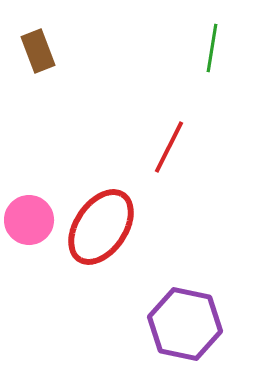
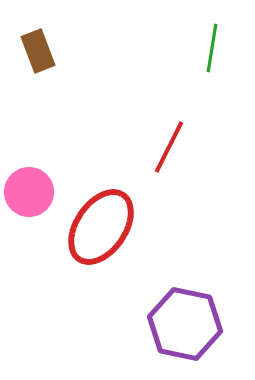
pink circle: moved 28 px up
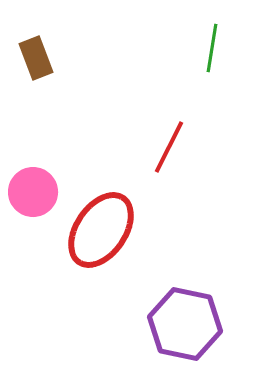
brown rectangle: moved 2 px left, 7 px down
pink circle: moved 4 px right
red ellipse: moved 3 px down
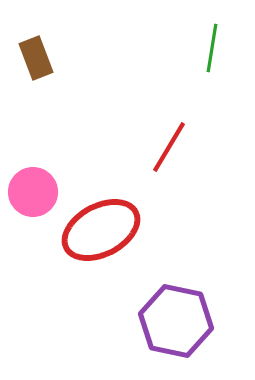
red line: rotated 4 degrees clockwise
red ellipse: rotated 28 degrees clockwise
purple hexagon: moved 9 px left, 3 px up
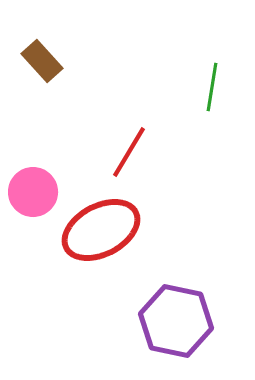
green line: moved 39 px down
brown rectangle: moved 6 px right, 3 px down; rotated 21 degrees counterclockwise
red line: moved 40 px left, 5 px down
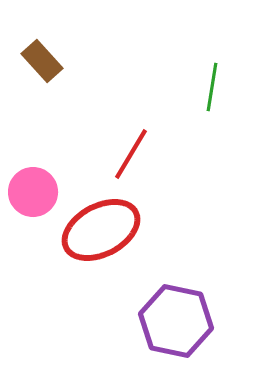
red line: moved 2 px right, 2 px down
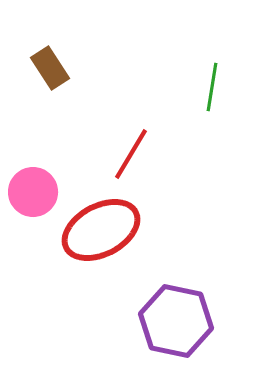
brown rectangle: moved 8 px right, 7 px down; rotated 9 degrees clockwise
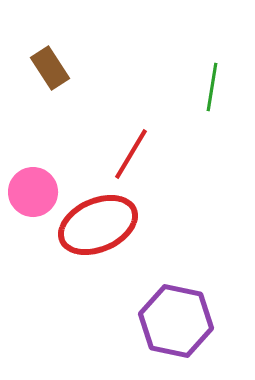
red ellipse: moved 3 px left, 5 px up; rotated 4 degrees clockwise
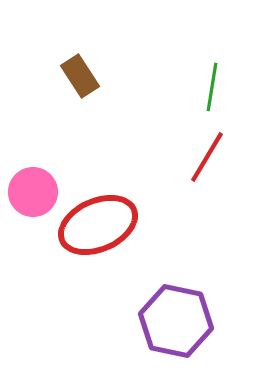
brown rectangle: moved 30 px right, 8 px down
red line: moved 76 px right, 3 px down
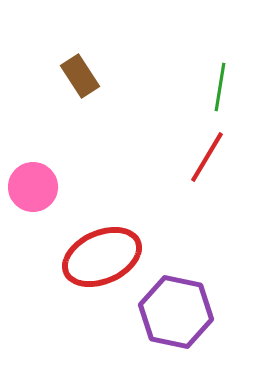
green line: moved 8 px right
pink circle: moved 5 px up
red ellipse: moved 4 px right, 32 px down
purple hexagon: moved 9 px up
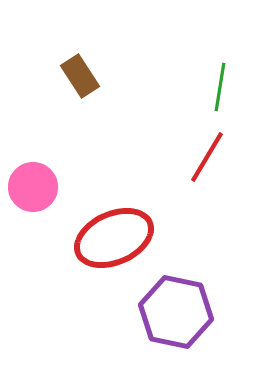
red ellipse: moved 12 px right, 19 px up
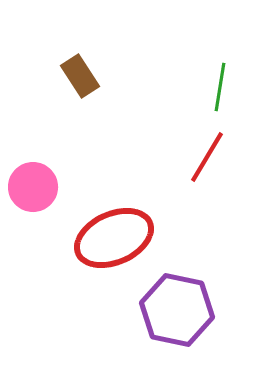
purple hexagon: moved 1 px right, 2 px up
